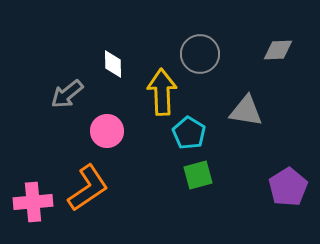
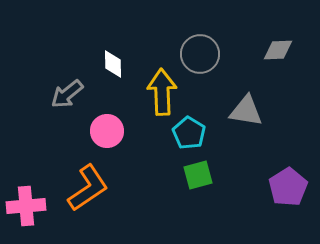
pink cross: moved 7 px left, 4 px down
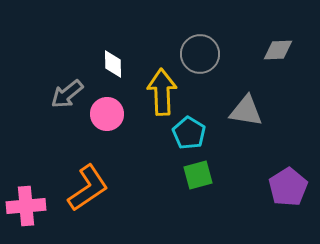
pink circle: moved 17 px up
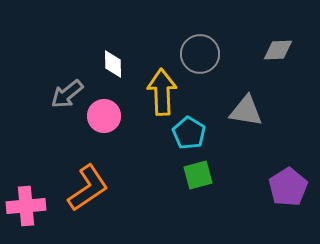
pink circle: moved 3 px left, 2 px down
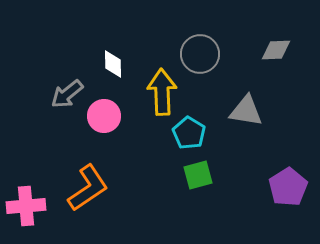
gray diamond: moved 2 px left
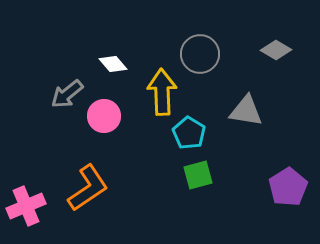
gray diamond: rotated 32 degrees clockwise
white diamond: rotated 40 degrees counterclockwise
pink cross: rotated 18 degrees counterclockwise
